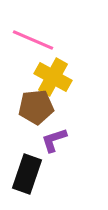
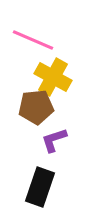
black rectangle: moved 13 px right, 13 px down
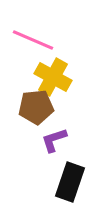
black rectangle: moved 30 px right, 5 px up
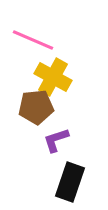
purple L-shape: moved 2 px right
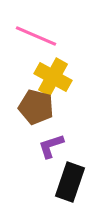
pink line: moved 3 px right, 4 px up
brown pentagon: rotated 20 degrees clockwise
purple L-shape: moved 5 px left, 6 px down
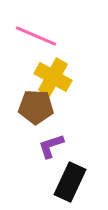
brown pentagon: rotated 12 degrees counterclockwise
black rectangle: rotated 6 degrees clockwise
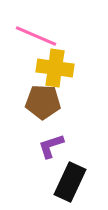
yellow cross: moved 2 px right, 9 px up; rotated 21 degrees counterclockwise
brown pentagon: moved 7 px right, 5 px up
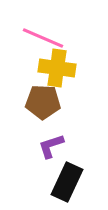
pink line: moved 7 px right, 2 px down
yellow cross: moved 2 px right
black rectangle: moved 3 px left
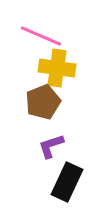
pink line: moved 2 px left, 2 px up
brown pentagon: rotated 24 degrees counterclockwise
